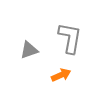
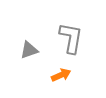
gray L-shape: moved 1 px right
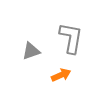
gray triangle: moved 2 px right, 1 px down
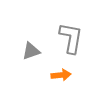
orange arrow: rotated 18 degrees clockwise
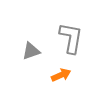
orange arrow: rotated 18 degrees counterclockwise
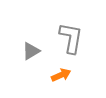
gray triangle: rotated 12 degrees counterclockwise
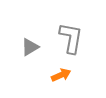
gray triangle: moved 1 px left, 4 px up
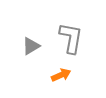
gray triangle: moved 1 px right, 1 px up
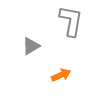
gray L-shape: moved 17 px up
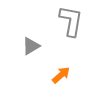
orange arrow: rotated 18 degrees counterclockwise
